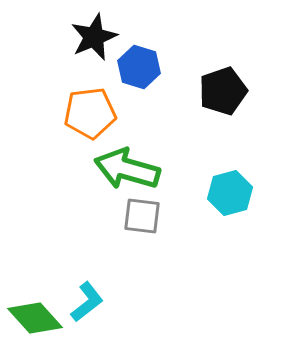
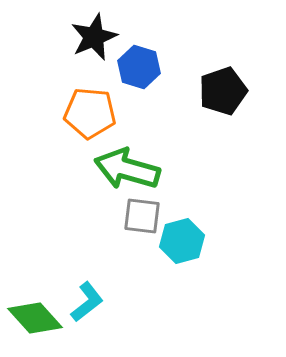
orange pentagon: rotated 12 degrees clockwise
cyan hexagon: moved 48 px left, 48 px down
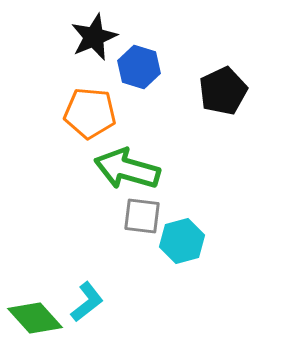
black pentagon: rotated 6 degrees counterclockwise
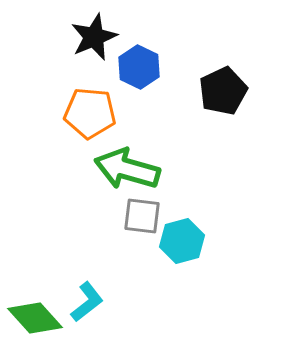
blue hexagon: rotated 9 degrees clockwise
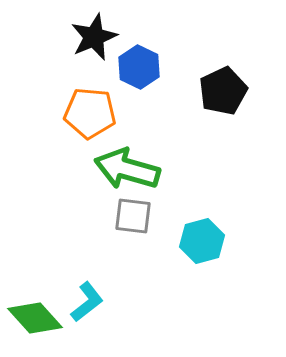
gray square: moved 9 px left
cyan hexagon: moved 20 px right
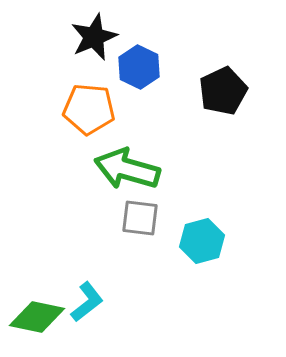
orange pentagon: moved 1 px left, 4 px up
gray square: moved 7 px right, 2 px down
green diamond: moved 2 px right, 1 px up; rotated 36 degrees counterclockwise
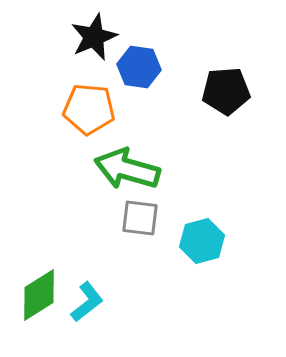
blue hexagon: rotated 18 degrees counterclockwise
black pentagon: moved 3 px right; rotated 21 degrees clockwise
green diamond: moved 2 px right, 22 px up; rotated 44 degrees counterclockwise
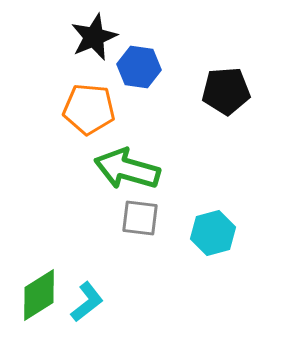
cyan hexagon: moved 11 px right, 8 px up
